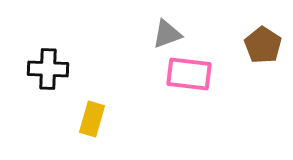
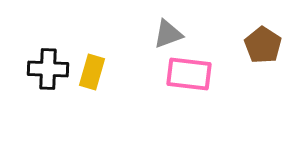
gray triangle: moved 1 px right
yellow rectangle: moved 47 px up
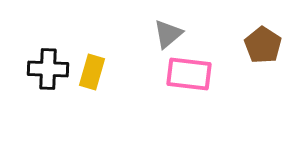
gray triangle: rotated 20 degrees counterclockwise
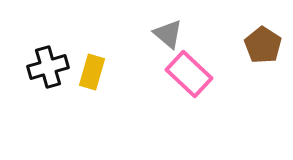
gray triangle: rotated 40 degrees counterclockwise
black cross: moved 2 px up; rotated 18 degrees counterclockwise
pink rectangle: rotated 36 degrees clockwise
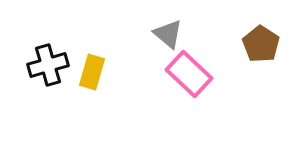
brown pentagon: moved 2 px left, 1 px up
black cross: moved 2 px up
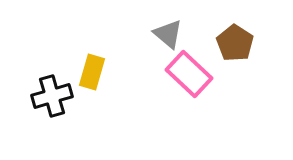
brown pentagon: moved 26 px left, 1 px up
black cross: moved 4 px right, 31 px down
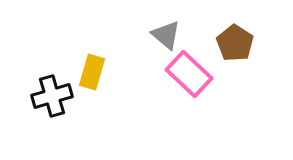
gray triangle: moved 2 px left, 1 px down
